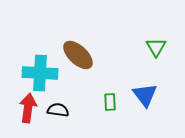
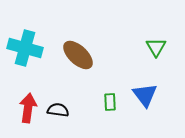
cyan cross: moved 15 px left, 25 px up; rotated 12 degrees clockwise
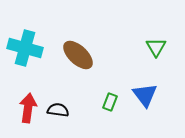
green rectangle: rotated 24 degrees clockwise
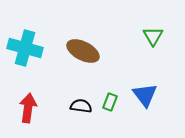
green triangle: moved 3 px left, 11 px up
brown ellipse: moved 5 px right, 4 px up; rotated 16 degrees counterclockwise
black semicircle: moved 23 px right, 4 px up
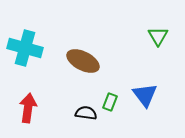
green triangle: moved 5 px right
brown ellipse: moved 10 px down
black semicircle: moved 5 px right, 7 px down
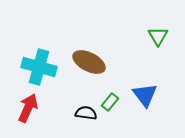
cyan cross: moved 14 px right, 19 px down
brown ellipse: moved 6 px right, 1 px down
green rectangle: rotated 18 degrees clockwise
red arrow: rotated 16 degrees clockwise
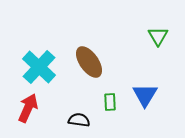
brown ellipse: rotated 28 degrees clockwise
cyan cross: rotated 28 degrees clockwise
blue triangle: rotated 8 degrees clockwise
green rectangle: rotated 42 degrees counterclockwise
black semicircle: moved 7 px left, 7 px down
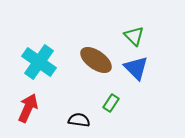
green triangle: moved 24 px left; rotated 15 degrees counterclockwise
brown ellipse: moved 7 px right, 2 px up; rotated 20 degrees counterclockwise
cyan cross: moved 5 px up; rotated 8 degrees counterclockwise
blue triangle: moved 9 px left, 27 px up; rotated 16 degrees counterclockwise
green rectangle: moved 1 px right, 1 px down; rotated 36 degrees clockwise
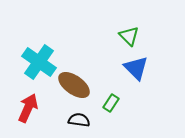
green triangle: moved 5 px left
brown ellipse: moved 22 px left, 25 px down
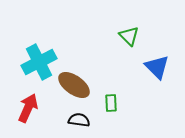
cyan cross: rotated 28 degrees clockwise
blue triangle: moved 21 px right, 1 px up
green rectangle: rotated 36 degrees counterclockwise
